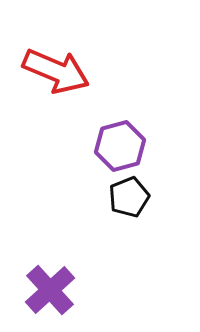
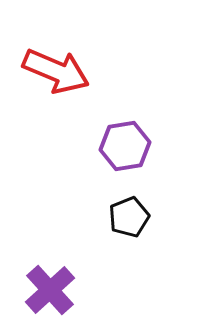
purple hexagon: moved 5 px right; rotated 6 degrees clockwise
black pentagon: moved 20 px down
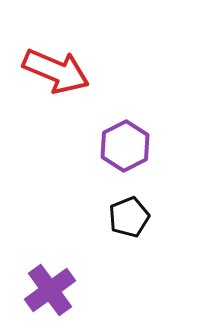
purple hexagon: rotated 18 degrees counterclockwise
purple cross: rotated 6 degrees clockwise
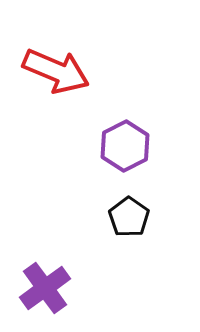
black pentagon: rotated 15 degrees counterclockwise
purple cross: moved 5 px left, 2 px up
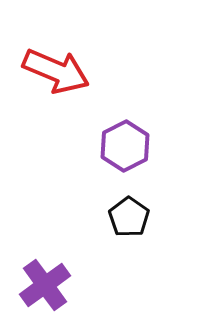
purple cross: moved 3 px up
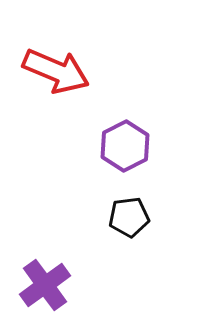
black pentagon: rotated 30 degrees clockwise
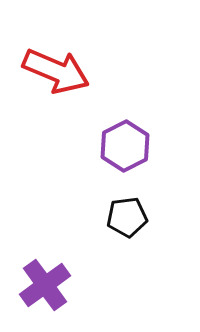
black pentagon: moved 2 px left
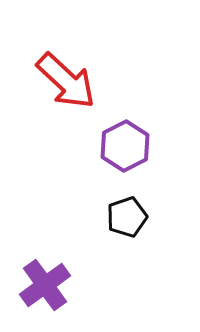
red arrow: moved 10 px right, 10 px down; rotated 20 degrees clockwise
black pentagon: rotated 12 degrees counterclockwise
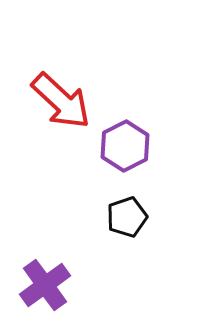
red arrow: moved 5 px left, 20 px down
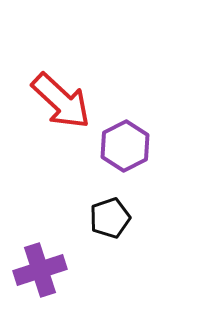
black pentagon: moved 17 px left, 1 px down
purple cross: moved 5 px left, 15 px up; rotated 18 degrees clockwise
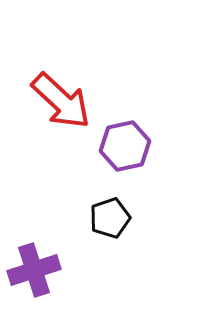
purple hexagon: rotated 15 degrees clockwise
purple cross: moved 6 px left
